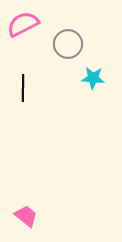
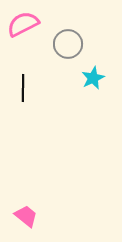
cyan star: rotated 30 degrees counterclockwise
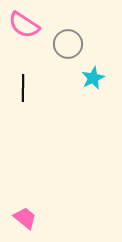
pink semicircle: moved 1 px right, 1 px down; rotated 120 degrees counterclockwise
pink trapezoid: moved 1 px left, 2 px down
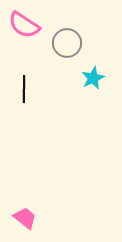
gray circle: moved 1 px left, 1 px up
black line: moved 1 px right, 1 px down
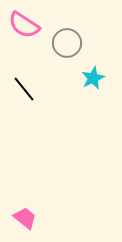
black line: rotated 40 degrees counterclockwise
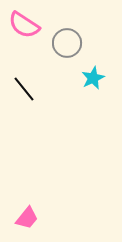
pink trapezoid: moved 2 px right; rotated 90 degrees clockwise
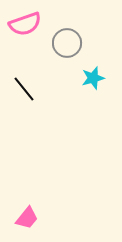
pink semicircle: moved 1 px right, 1 px up; rotated 52 degrees counterclockwise
cyan star: rotated 10 degrees clockwise
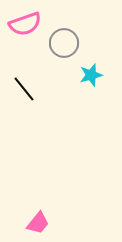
gray circle: moved 3 px left
cyan star: moved 2 px left, 3 px up
pink trapezoid: moved 11 px right, 5 px down
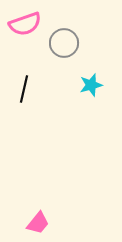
cyan star: moved 10 px down
black line: rotated 52 degrees clockwise
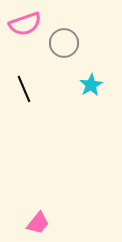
cyan star: rotated 15 degrees counterclockwise
black line: rotated 36 degrees counterclockwise
